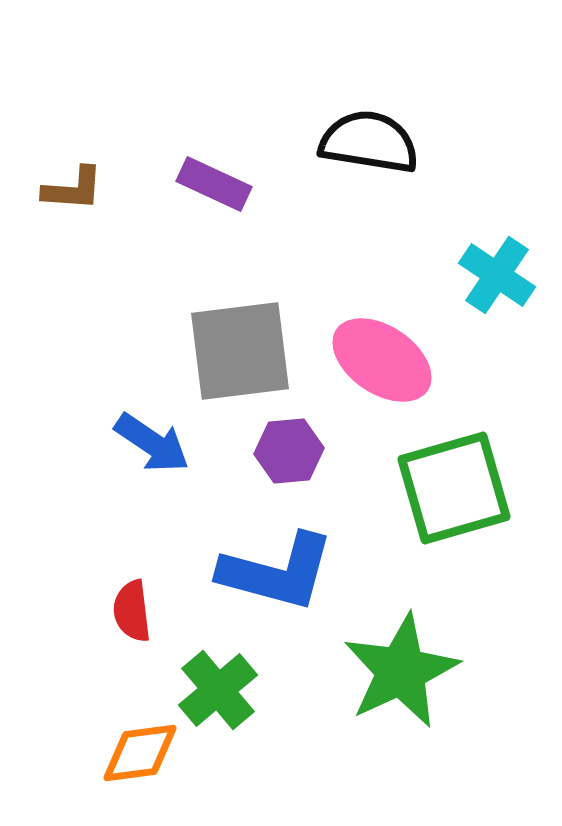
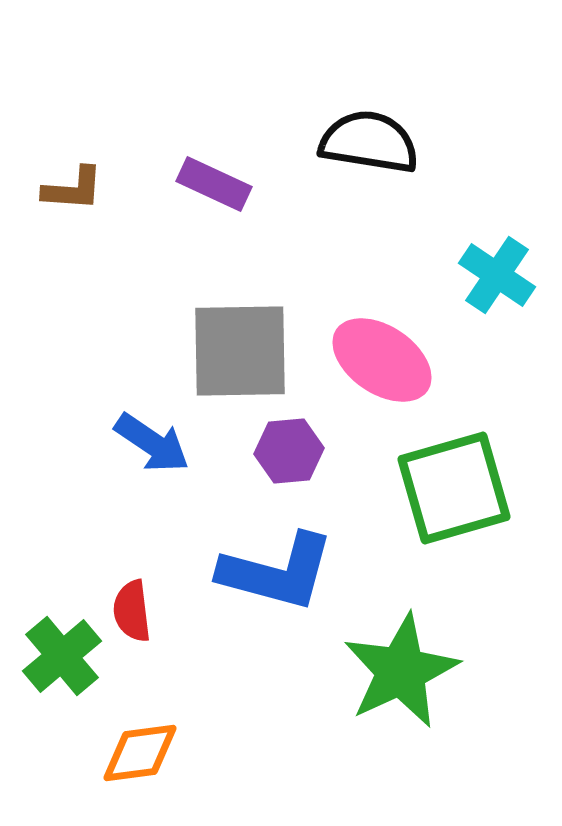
gray square: rotated 6 degrees clockwise
green cross: moved 156 px left, 34 px up
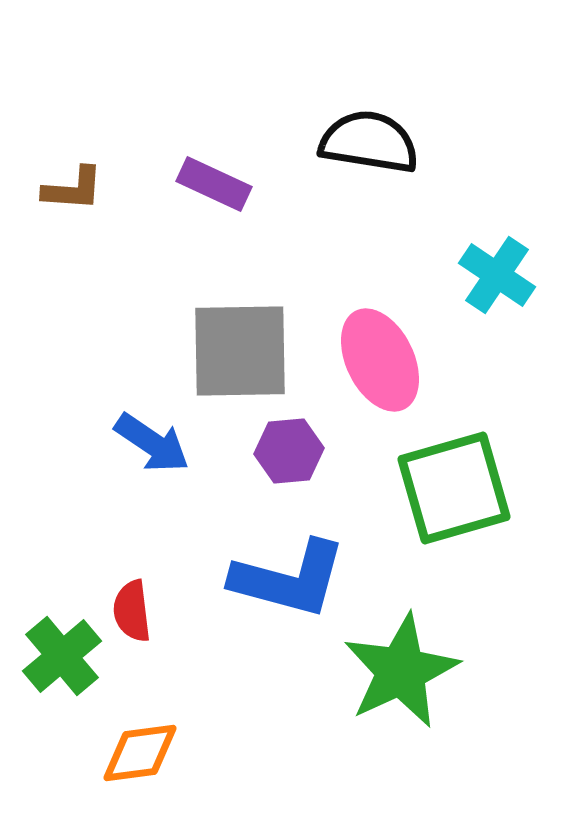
pink ellipse: moved 2 px left; rotated 30 degrees clockwise
blue L-shape: moved 12 px right, 7 px down
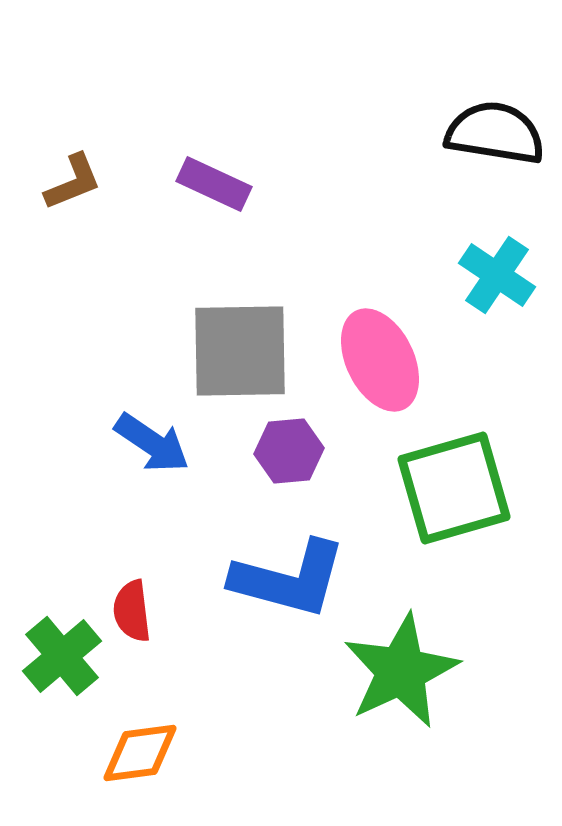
black semicircle: moved 126 px right, 9 px up
brown L-shape: moved 7 px up; rotated 26 degrees counterclockwise
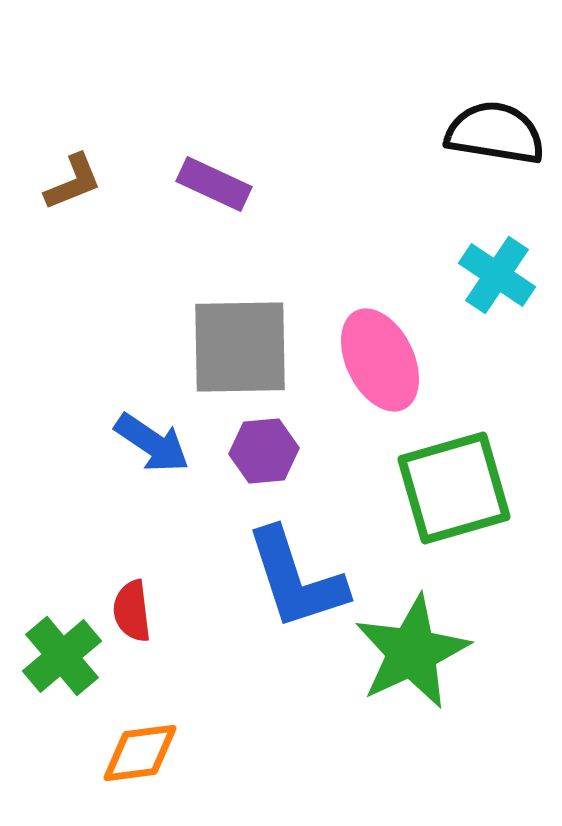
gray square: moved 4 px up
purple hexagon: moved 25 px left
blue L-shape: moved 7 px right; rotated 57 degrees clockwise
green star: moved 11 px right, 19 px up
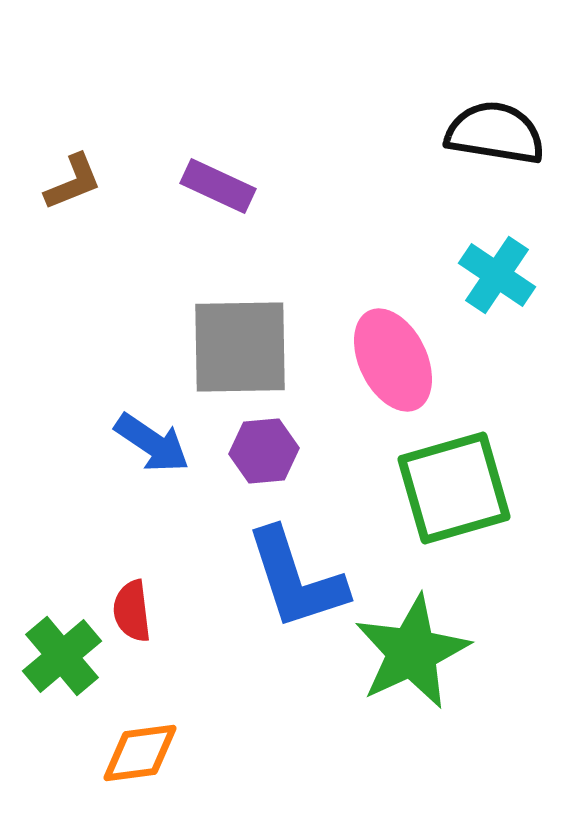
purple rectangle: moved 4 px right, 2 px down
pink ellipse: moved 13 px right
